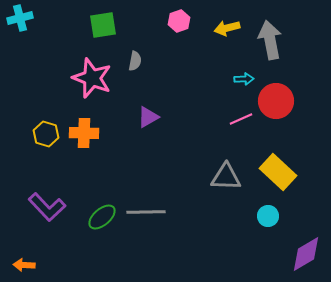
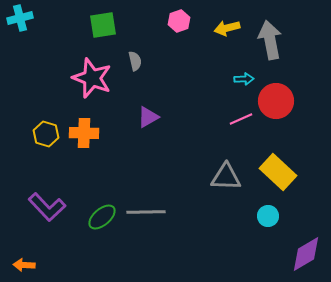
gray semicircle: rotated 24 degrees counterclockwise
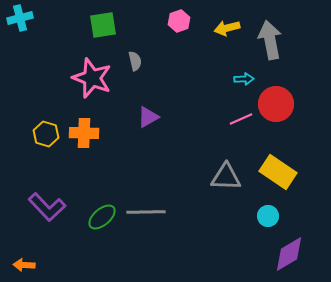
red circle: moved 3 px down
yellow rectangle: rotated 9 degrees counterclockwise
purple diamond: moved 17 px left
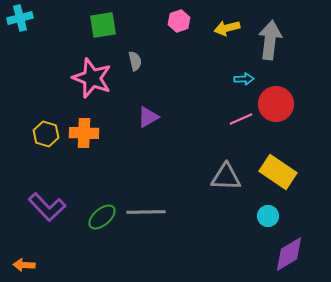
gray arrow: rotated 18 degrees clockwise
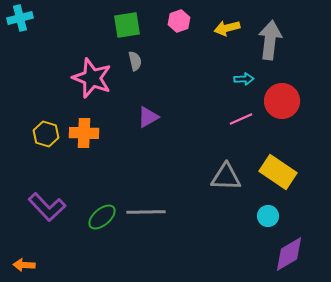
green square: moved 24 px right
red circle: moved 6 px right, 3 px up
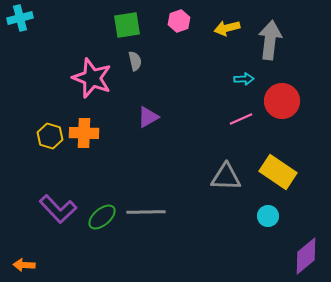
yellow hexagon: moved 4 px right, 2 px down
purple L-shape: moved 11 px right, 2 px down
purple diamond: moved 17 px right, 2 px down; rotated 9 degrees counterclockwise
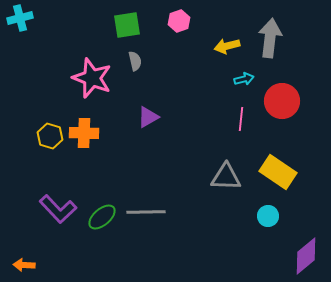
yellow arrow: moved 18 px down
gray arrow: moved 2 px up
cyan arrow: rotated 12 degrees counterclockwise
pink line: rotated 60 degrees counterclockwise
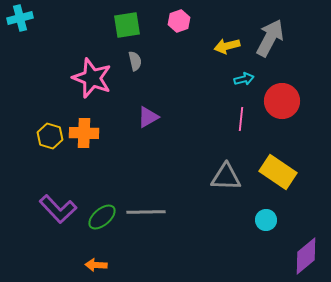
gray arrow: rotated 21 degrees clockwise
cyan circle: moved 2 px left, 4 px down
orange arrow: moved 72 px right
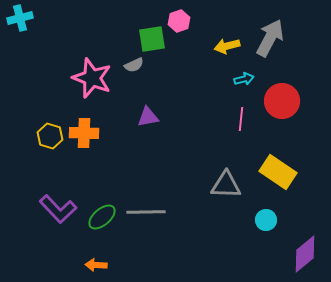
green square: moved 25 px right, 14 px down
gray semicircle: moved 1 px left, 4 px down; rotated 78 degrees clockwise
purple triangle: rotated 20 degrees clockwise
gray triangle: moved 8 px down
purple diamond: moved 1 px left, 2 px up
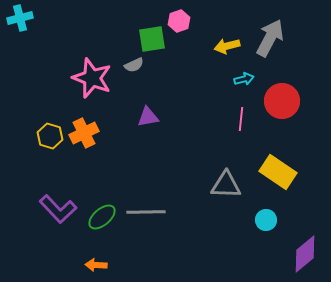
orange cross: rotated 28 degrees counterclockwise
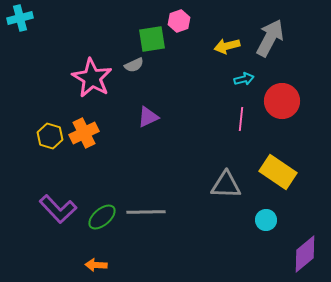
pink star: rotated 9 degrees clockwise
purple triangle: rotated 15 degrees counterclockwise
